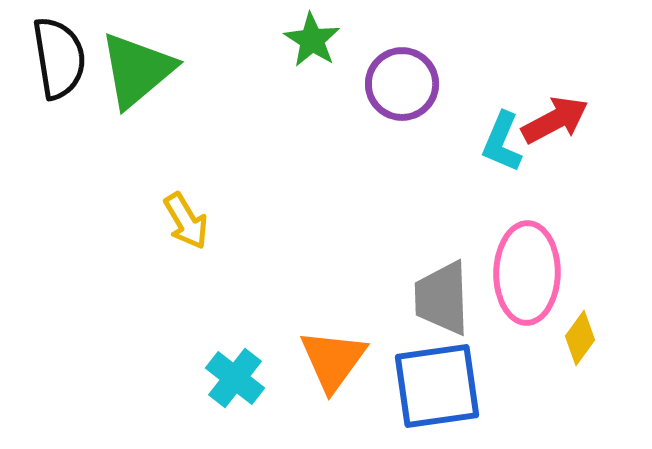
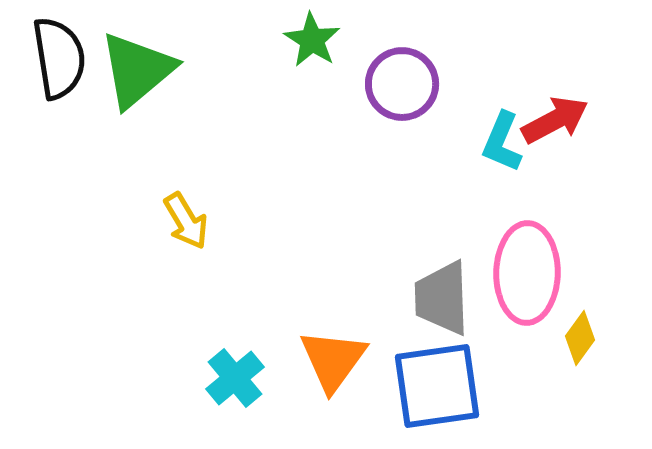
cyan cross: rotated 12 degrees clockwise
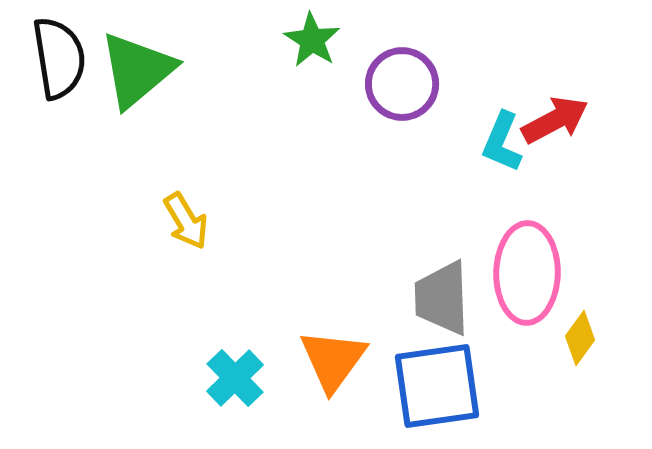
cyan cross: rotated 4 degrees counterclockwise
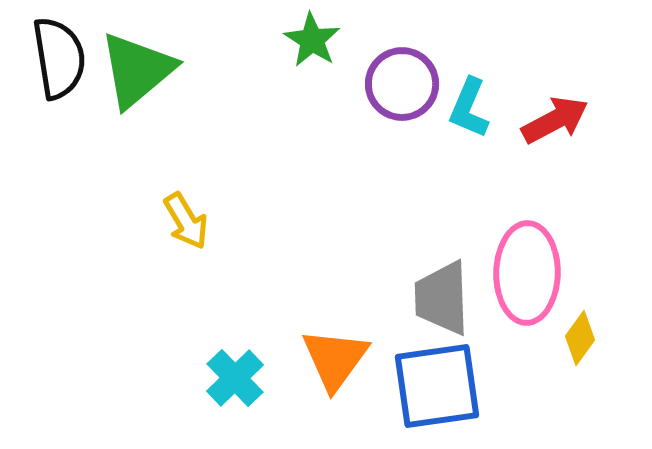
cyan L-shape: moved 33 px left, 34 px up
orange triangle: moved 2 px right, 1 px up
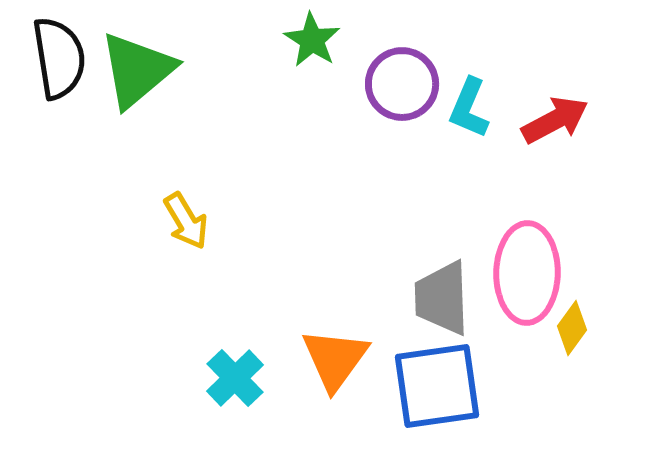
yellow diamond: moved 8 px left, 10 px up
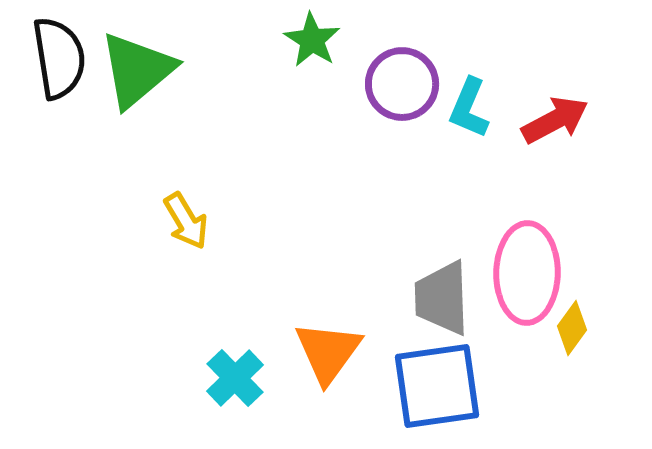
orange triangle: moved 7 px left, 7 px up
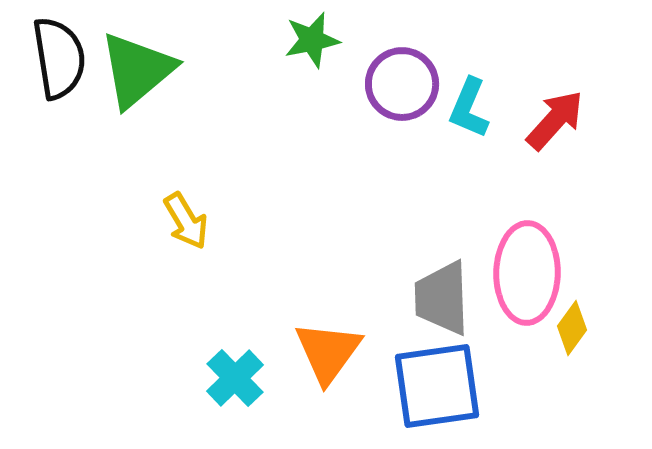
green star: rotated 28 degrees clockwise
red arrow: rotated 20 degrees counterclockwise
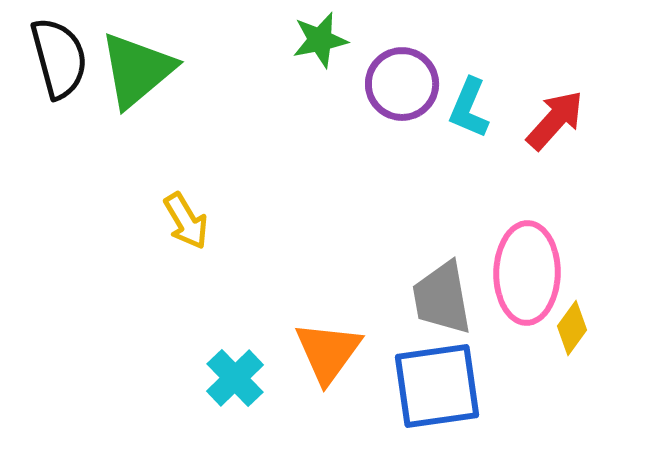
green star: moved 8 px right
black semicircle: rotated 6 degrees counterclockwise
gray trapezoid: rotated 8 degrees counterclockwise
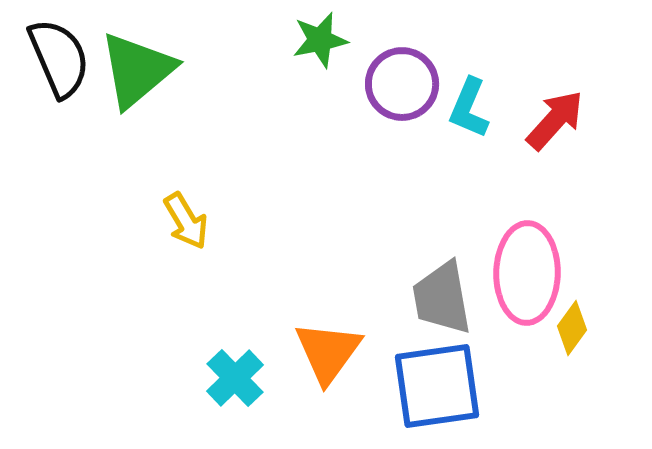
black semicircle: rotated 8 degrees counterclockwise
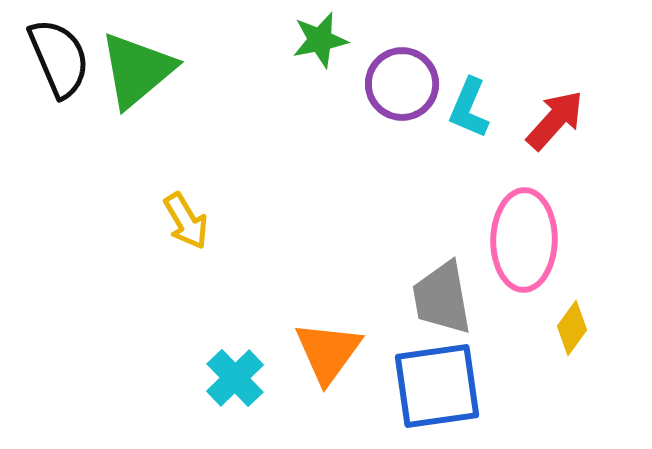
pink ellipse: moved 3 px left, 33 px up
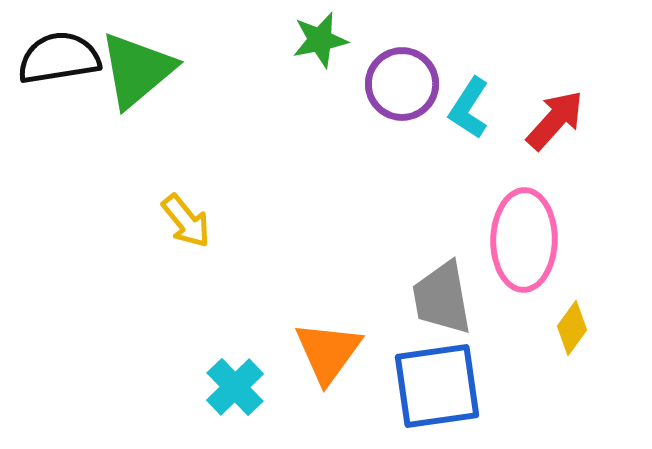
black semicircle: rotated 76 degrees counterclockwise
cyan L-shape: rotated 10 degrees clockwise
yellow arrow: rotated 8 degrees counterclockwise
cyan cross: moved 9 px down
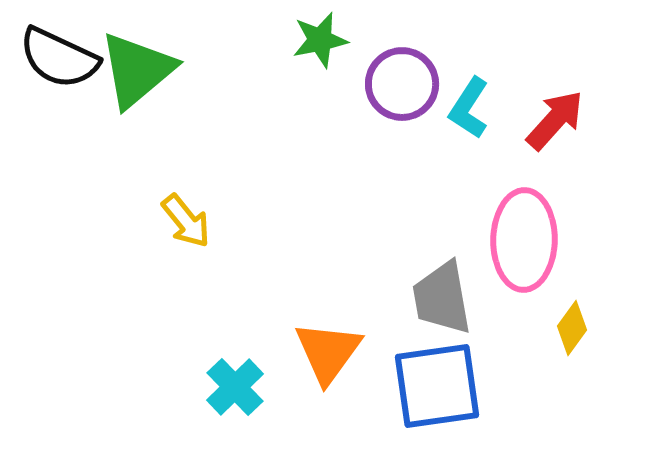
black semicircle: rotated 146 degrees counterclockwise
